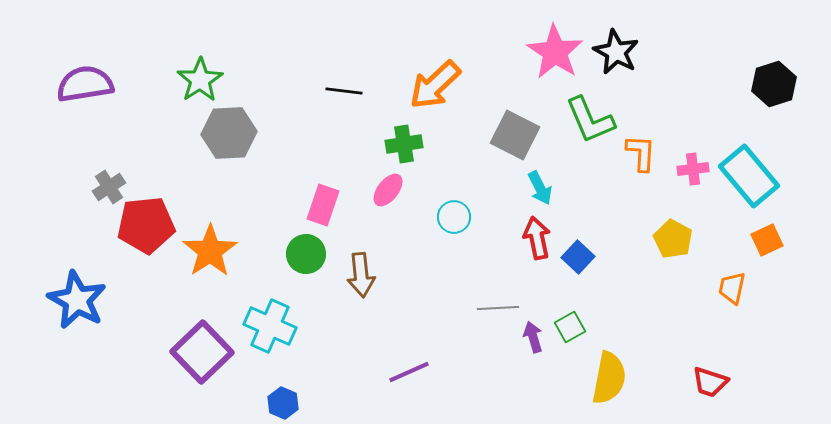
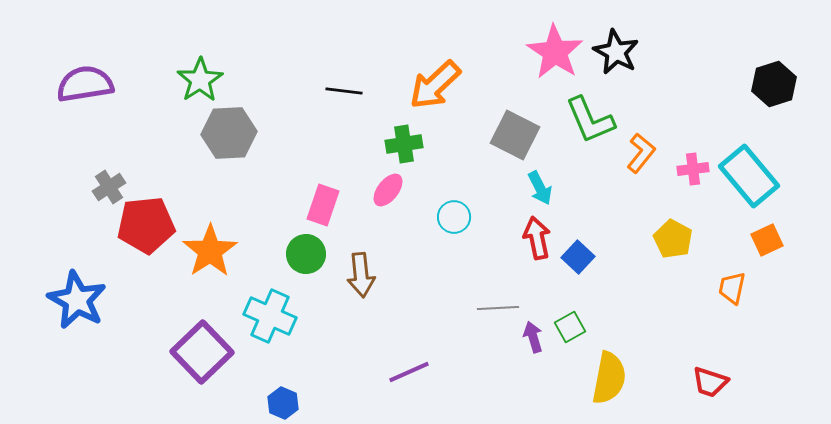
orange L-shape: rotated 36 degrees clockwise
cyan cross: moved 10 px up
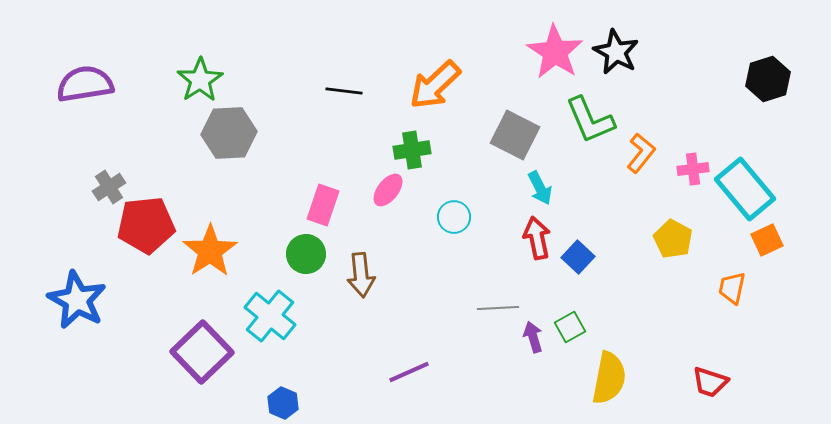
black hexagon: moved 6 px left, 5 px up
green cross: moved 8 px right, 6 px down
cyan rectangle: moved 4 px left, 13 px down
cyan cross: rotated 15 degrees clockwise
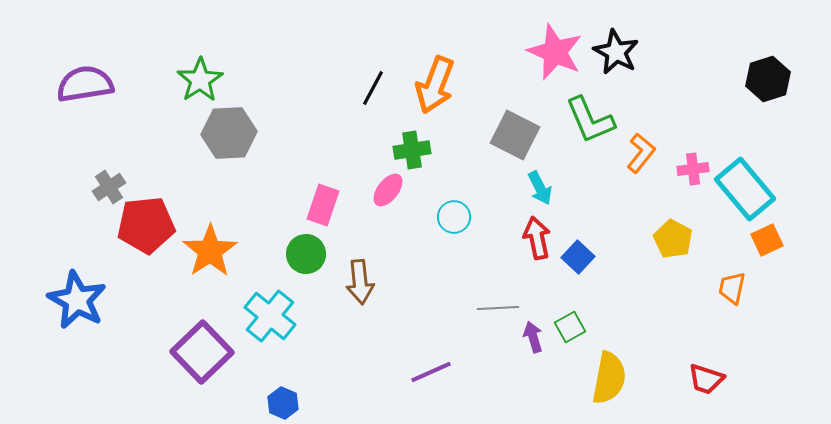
pink star: rotated 10 degrees counterclockwise
orange arrow: rotated 26 degrees counterclockwise
black line: moved 29 px right, 3 px up; rotated 69 degrees counterclockwise
brown arrow: moved 1 px left, 7 px down
purple line: moved 22 px right
red trapezoid: moved 4 px left, 3 px up
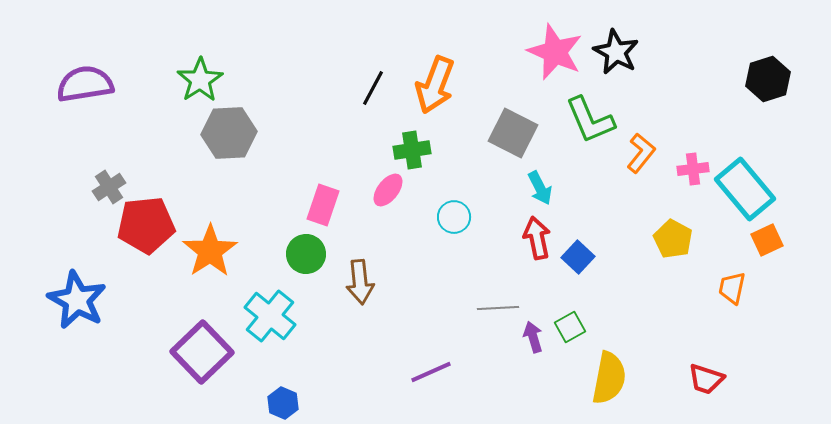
gray square: moved 2 px left, 2 px up
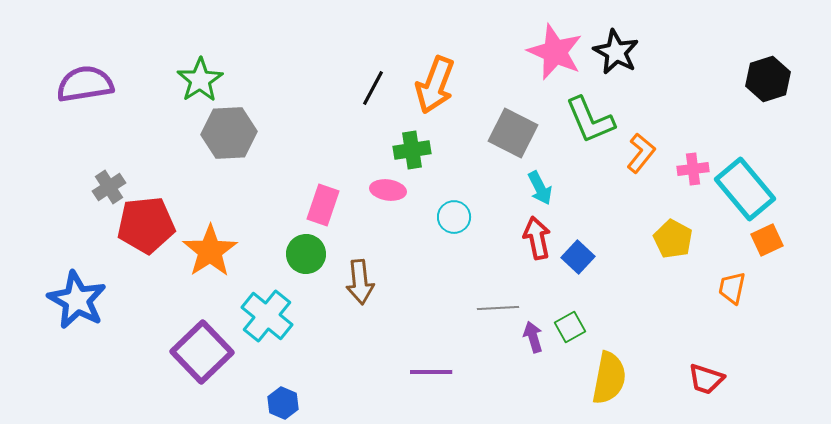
pink ellipse: rotated 60 degrees clockwise
cyan cross: moved 3 px left
purple line: rotated 24 degrees clockwise
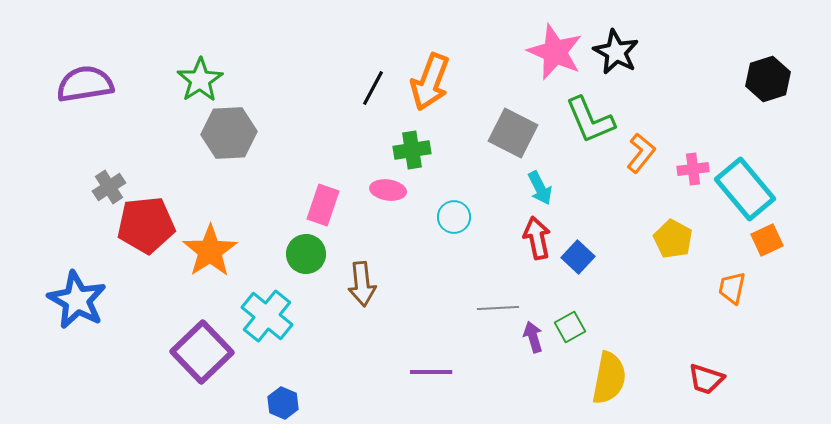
orange arrow: moved 5 px left, 3 px up
brown arrow: moved 2 px right, 2 px down
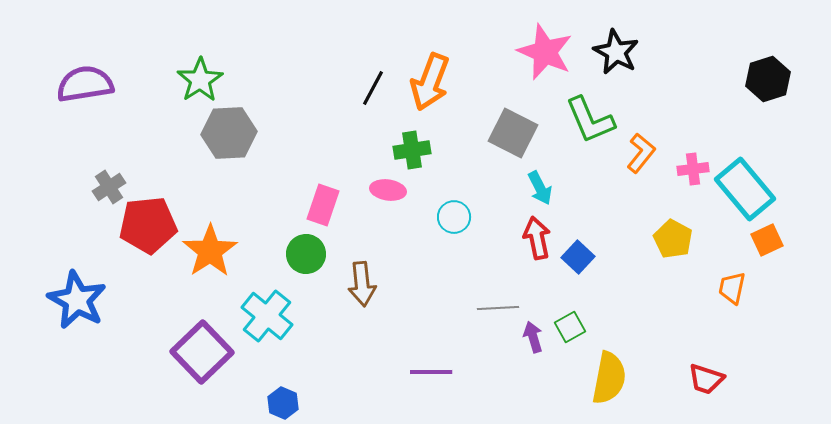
pink star: moved 10 px left
red pentagon: moved 2 px right
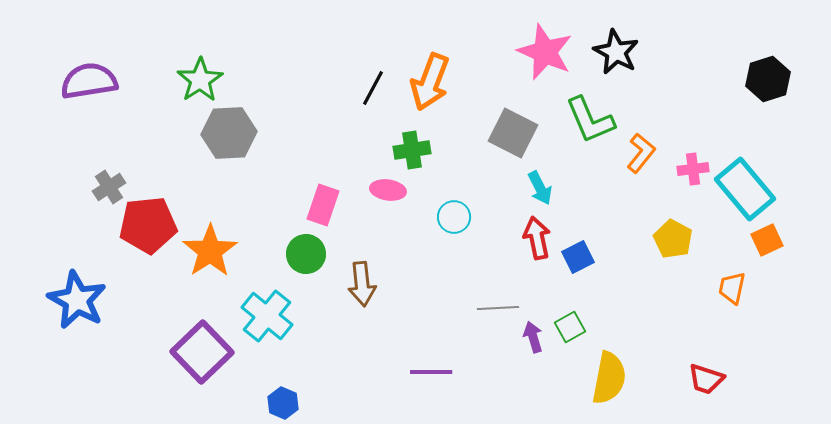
purple semicircle: moved 4 px right, 3 px up
blue square: rotated 20 degrees clockwise
